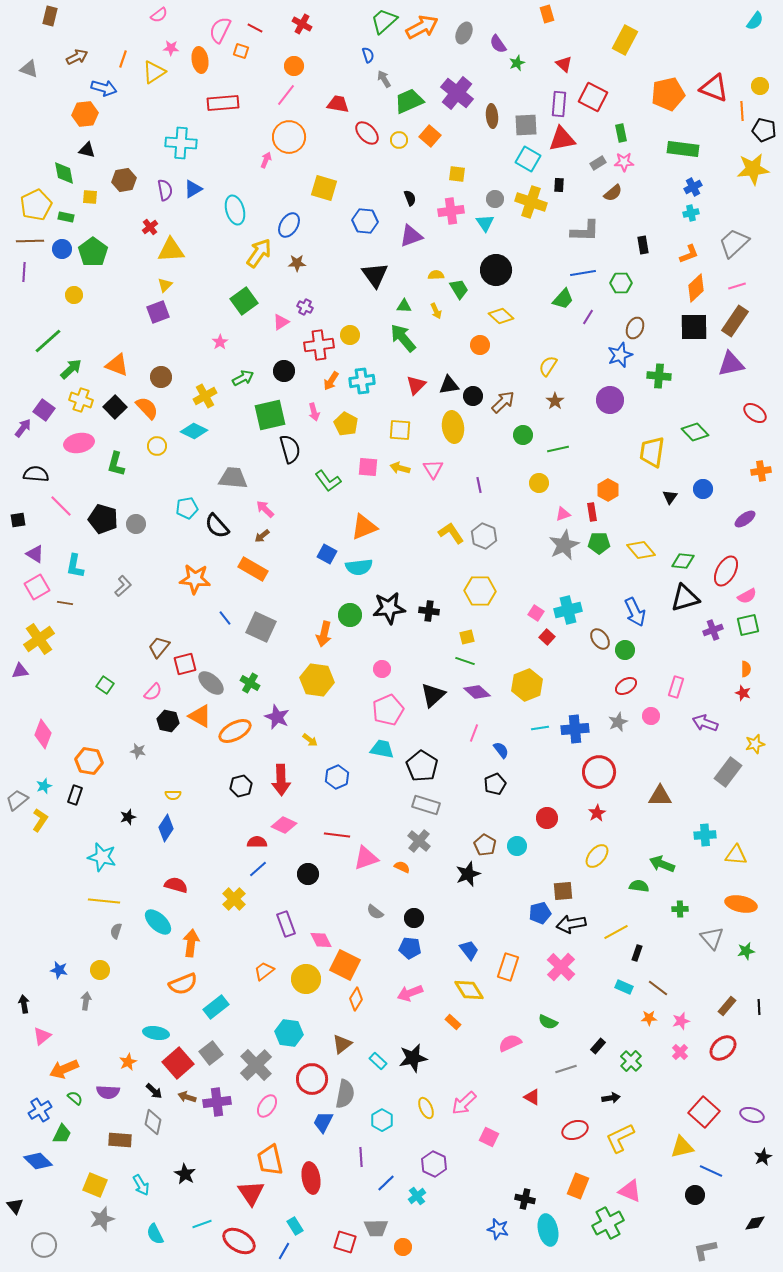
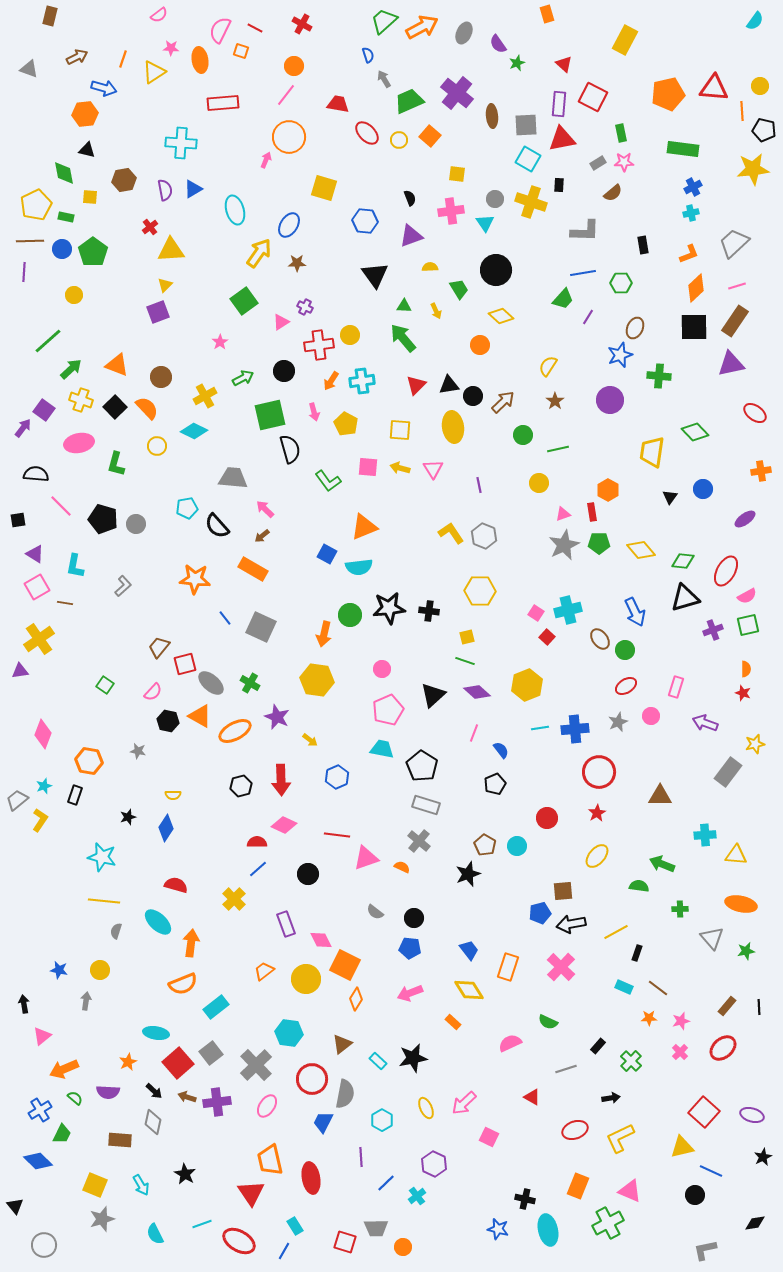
red triangle at (714, 88): rotated 16 degrees counterclockwise
yellow semicircle at (436, 275): moved 6 px left, 8 px up
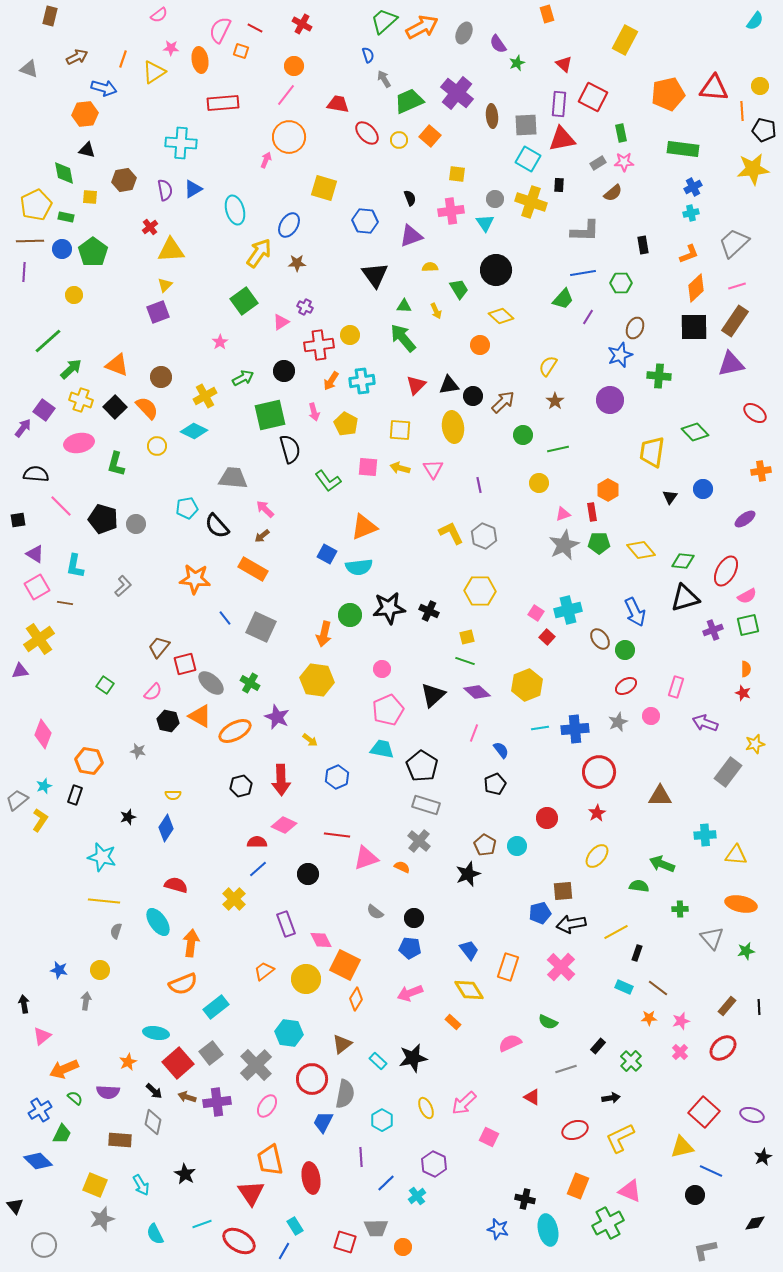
yellow L-shape at (451, 533): rotated 8 degrees clockwise
black cross at (429, 611): rotated 18 degrees clockwise
cyan ellipse at (158, 922): rotated 12 degrees clockwise
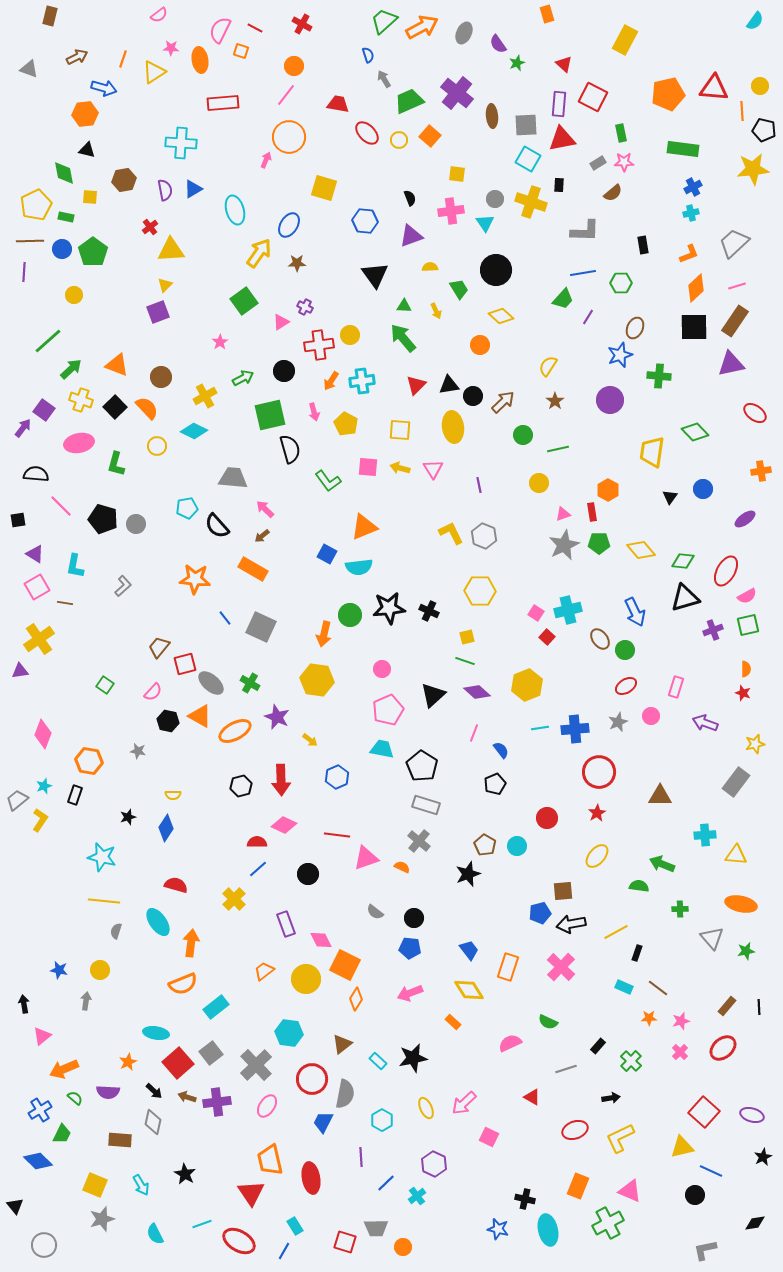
gray rectangle at (728, 772): moved 8 px right, 10 px down
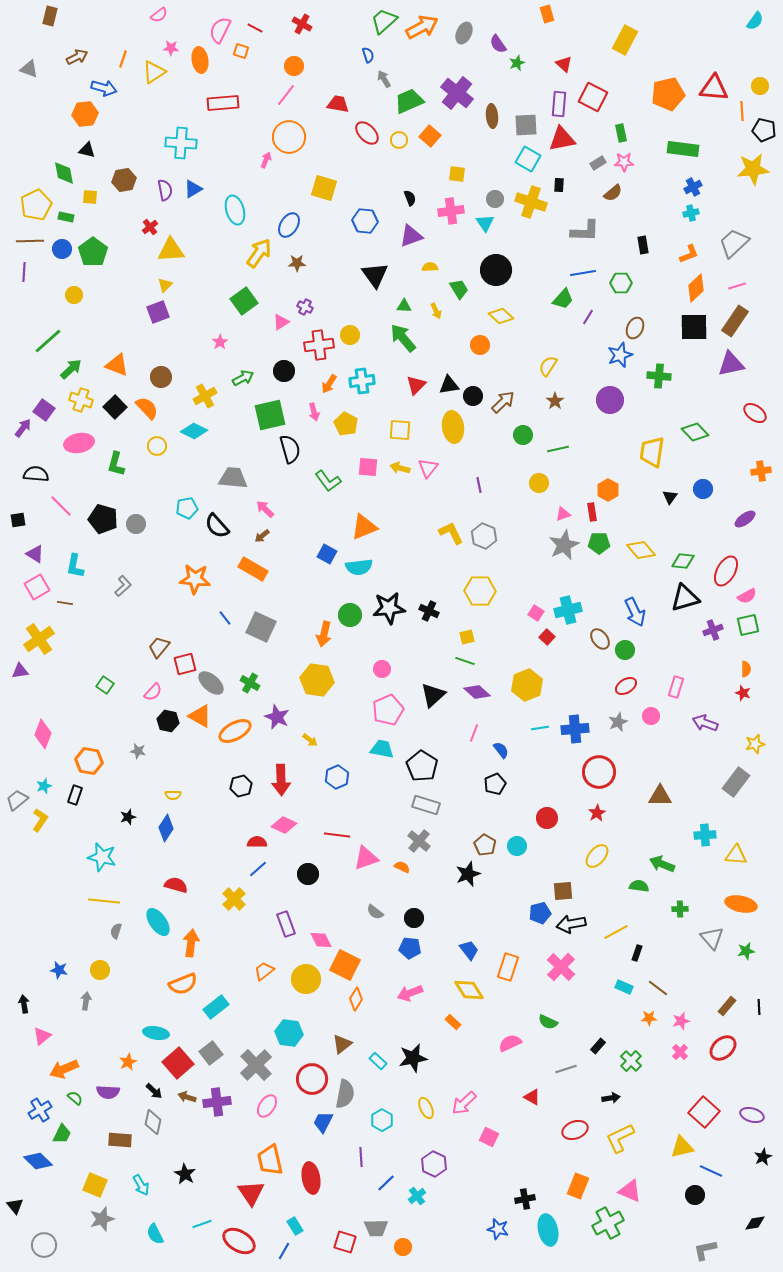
orange arrow at (331, 381): moved 2 px left, 3 px down
pink triangle at (433, 469): moved 5 px left, 1 px up; rotated 10 degrees clockwise
black cross at (525, 1199): rotated 24 degrees counterclockwise
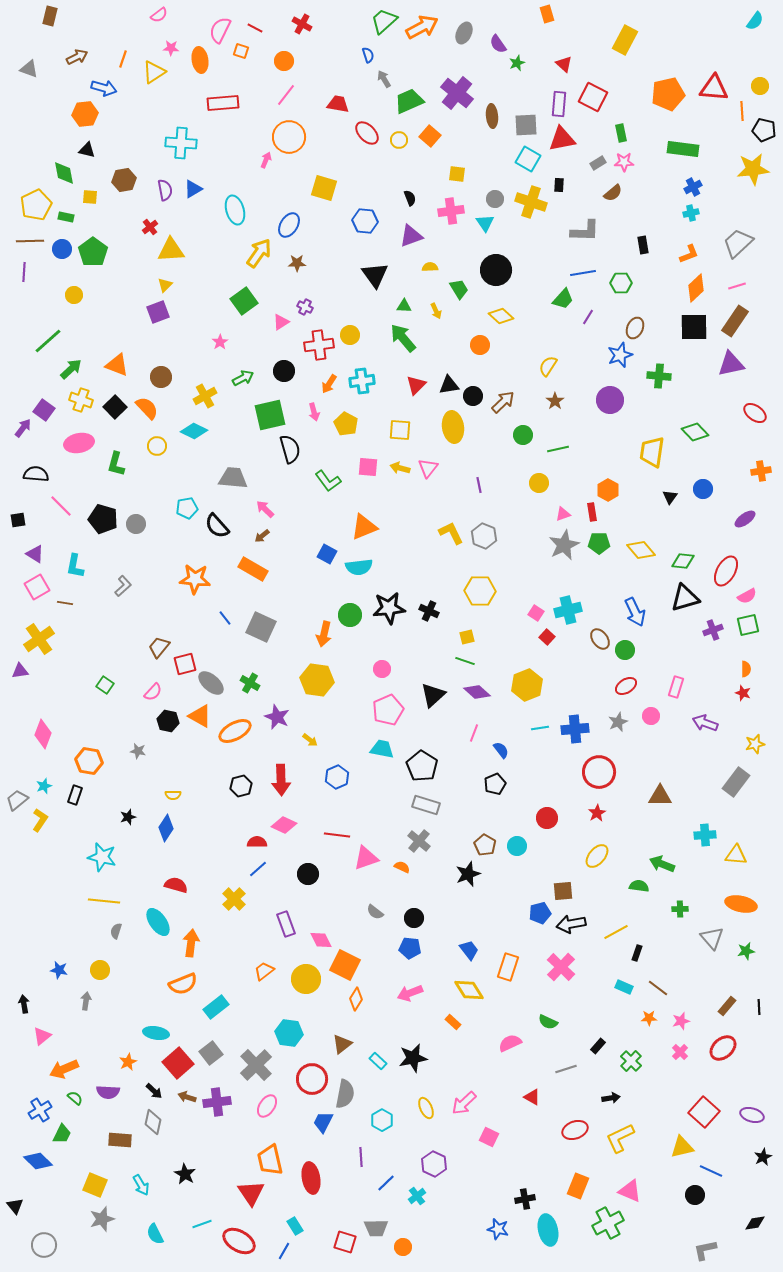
orange circle at (294, 66): moved 10 px left, 5 px up
gray trapezoid at (734, 243): moved 4 px right
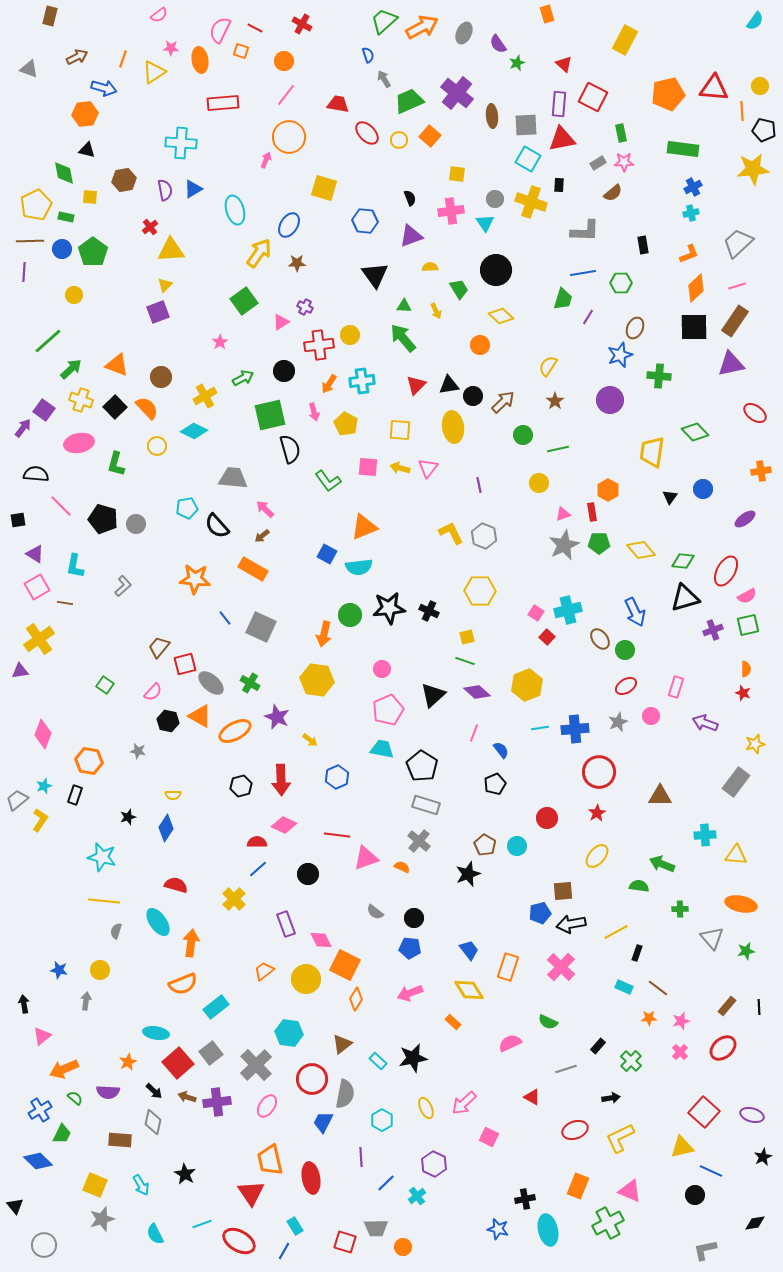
green trapezoid at (563, 299): rotated 25 degrees counterclockwise
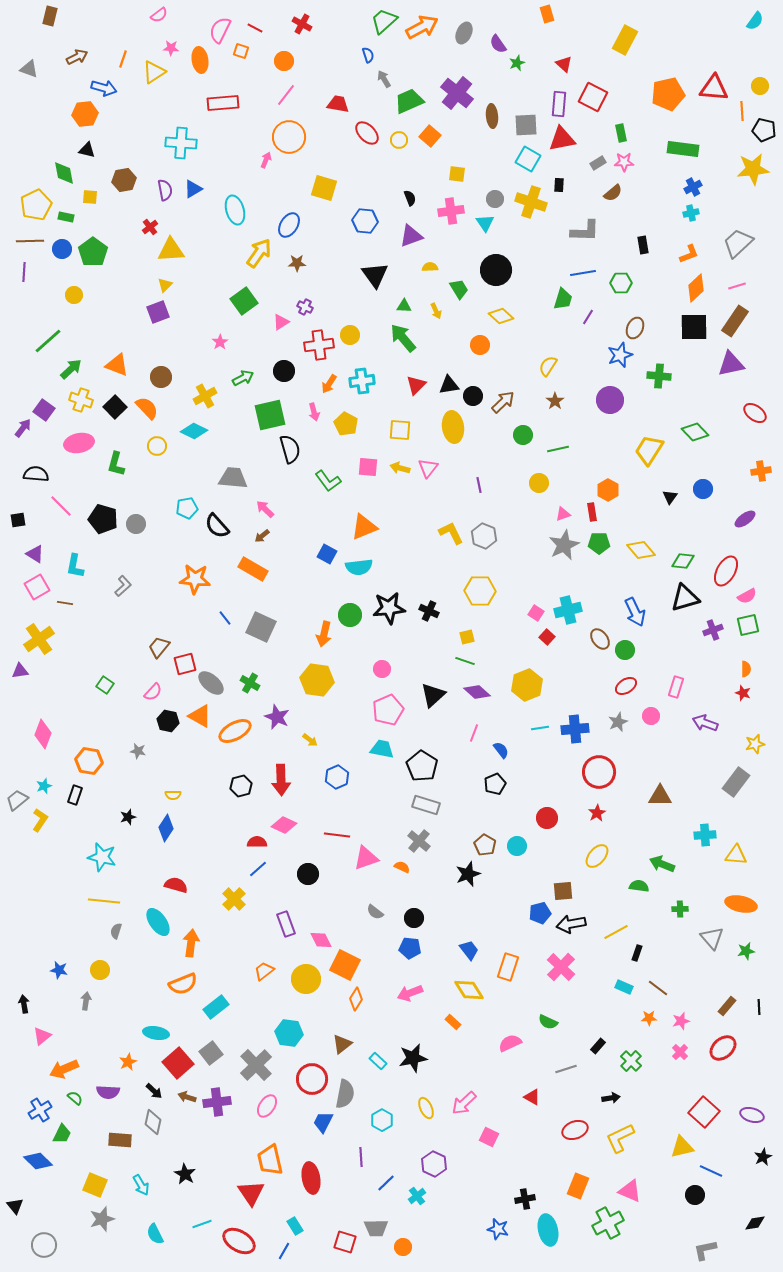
yellow trapezoid at (652, 452): moved 3 px left, 2 px up; rotated 24 degrees clockwise
